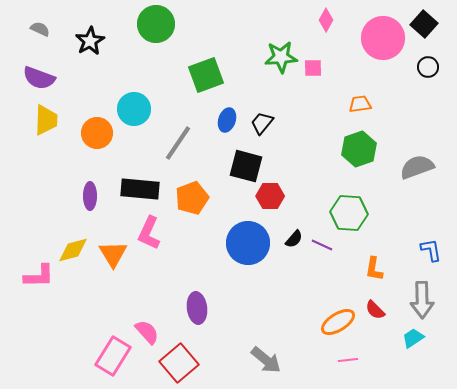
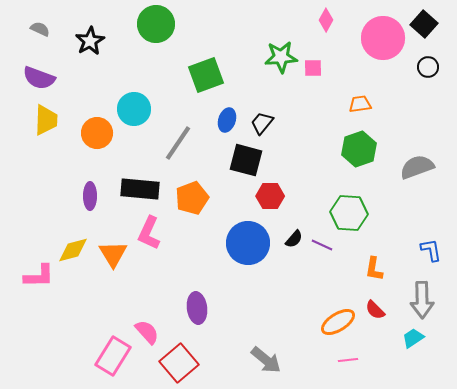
black square at (246, 166): moved 6 px up
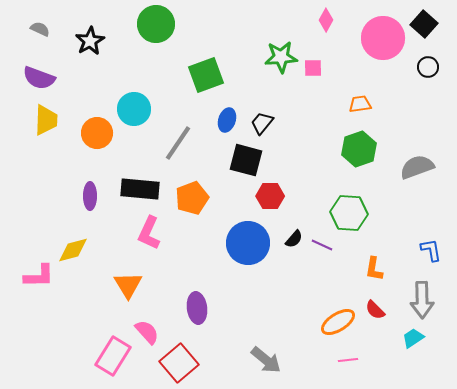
orange triangle at (113, 254): moved 15 px right, 31 px down
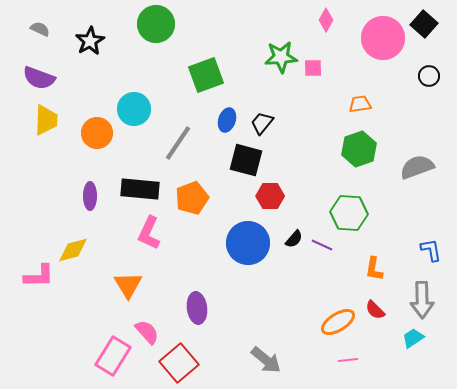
black circle at (428, 67): moved 1 px right, 9 px down
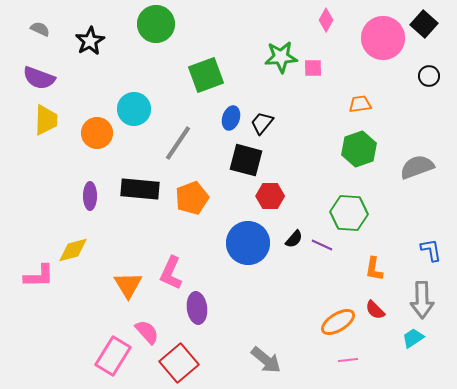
blue ellipse at (227, 120): moved 4 px right, 2 px up
pink L-shape at (149, 233): moved 22 px right, 40 px down
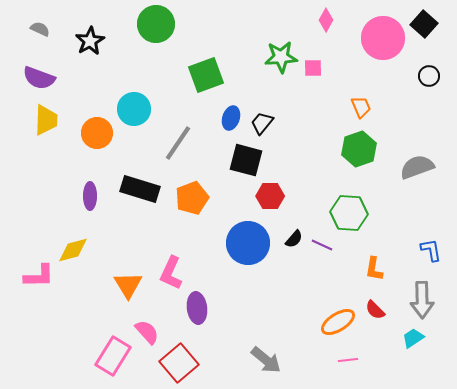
orange trapezoid at (360, 104): moved 1 px right, 3 px down; rotated 75 degrees clockwise
black rectangle at (140, 189): rotated 12 degrees clockwise
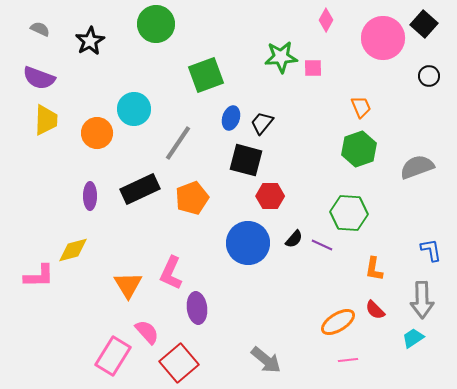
black rectangle at (140, 189): rotated 42 degrees counterclockwise
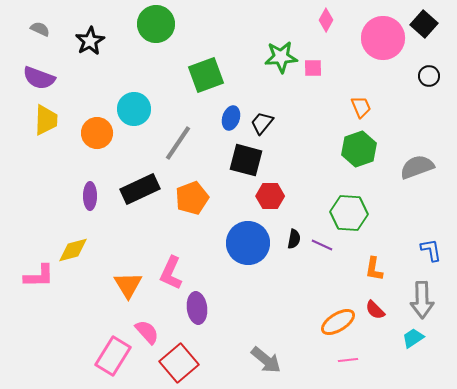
black semicircle at (294, 239): rotated 30 degrees counterclockwise
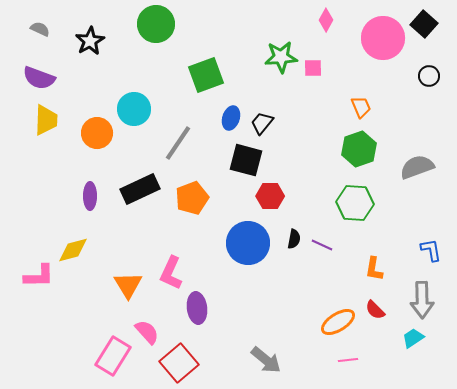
green hexagon at (349, 213): moved 6 px right, 10 px up
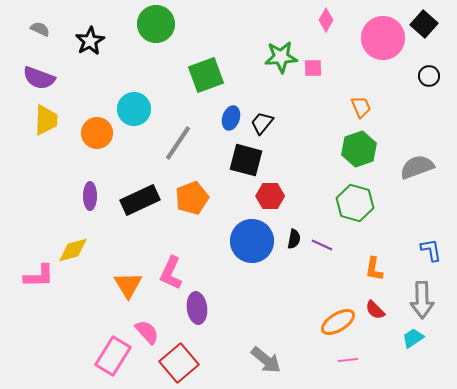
black rectangle at (140, 189): moved 11 px down
green hexagon at (355, 203): rotated 12 degrees clockwise
blue circle at (248, 243): moved 4 px right, 2 px up
